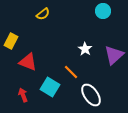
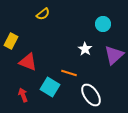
cyan circle: moved 13 px down
orange line: moved 2 px left, 1 px down; rotated 28 degrees counterclockwise
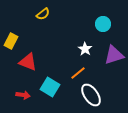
purple triangle: rotated 25 degrees clockwise
orange line: moved 9 px right; rotated 56 degrees counterclockwise
red arrow: rotated 120 degrees clockwise
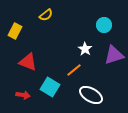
yellow semicircle: moved 3 px right, 1 px down
cyan circle: moved 1 px right, 1 px down
yellow rectangle: moved 4 px right, 10 px up
orange line: moved 4 px left, 3 px up
white ellipse: rotated 25 degrees counterclockwise
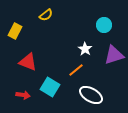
orange line: moved 2 px right
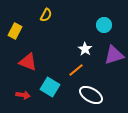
yellow semicircle: rotated 24 degrees counterclockwise
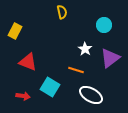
yellow semicircle: moved 16 px right, 3 px up; rotated 40 degrees counterclockwise
purple triangle: moved 4 px left, 3 px down; rotated 20 degrees counterclockwise
orange line: rotated 56 degrees clockwise
red arrow: moved 1 px down
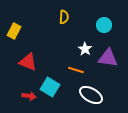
yellow semicircle: moved 2 px right, 5 px down; rotated 16 degrees clockwise
yellow rectangle: moved 1 px left
purple triangle: moved 2 px left; rotated 45 degrees clockwise
red arrow: moved 6 px right
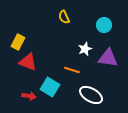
yellow semicircle: rotated 152 degrees clockwise
yellow rectangle: moved 4 px right, 11 px down
white star: rotated 16 degrees clockwise
orange line: moved 4 px left
